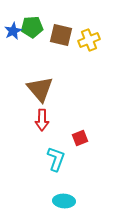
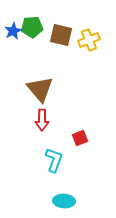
cyan L-shape: moved 2 px left, 1 px down
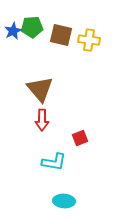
yellow cross: rotated 30 degrees clockwise
cyan L-shape: moved 2 px down; rotated 80 degrees clockwise
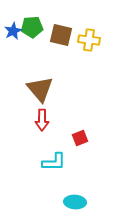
cyan L-shape: rotated 10 degrees counterclockwise
cyan ellipse: moved 11 px right, 1 px down
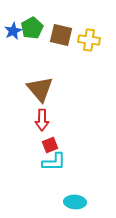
green pentagon: moved 1 px down; rotated 25 degrees counterclockwise
red square: moved 30 px left, 7 px down
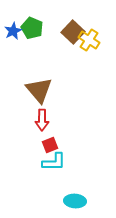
green pentagon: rotated 20 degrees counterclockwise
brown square: moved 12 px right, 3 px up; rotated 30 degrees clockwise
yellow cross: rotated 25 degrees clockwise
brown triangle: moved 1 px left, 1 px down
cyan ellipse: moved 1 px up
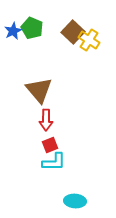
red arrow: moved 4 px right
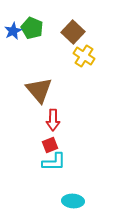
yellow cross: moved 5 px left, 16 px down
red arrow: moved 7 px right
cyan ellipse: moved 2 px left
